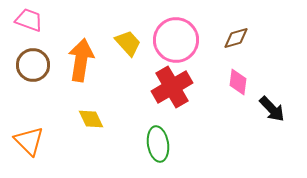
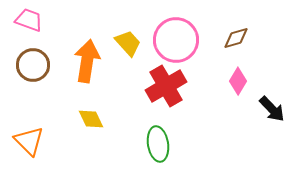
orange arrow: moved 6 px right, 1 px down
pink diamond: moved 1 px up; rotated 24 degrees clockwise
red cross: moved 6 px left, 1 px up
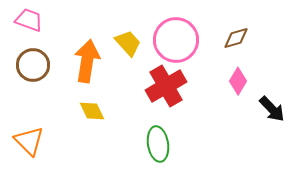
yellow diamond: moved 1 px right, 8 px up
